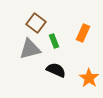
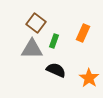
green rectangle: rotated 40 degrees clockwise
gray triangle: moved 2 px right; rotated 15 degrees clockwise
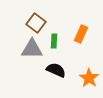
orange rectangle: moved 2 px left, 1 px down
green rectangle: rotated 16 degrees counterclockwise
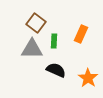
orange star: moved 1 px left
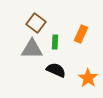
green rectangle: moved 1 px right, 1 px down
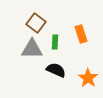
orange rectangle: rotated 42 degrees counterclockwise
